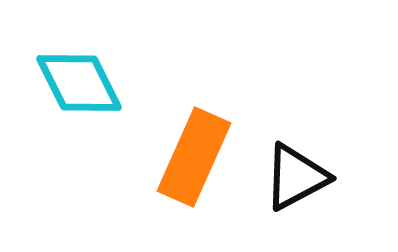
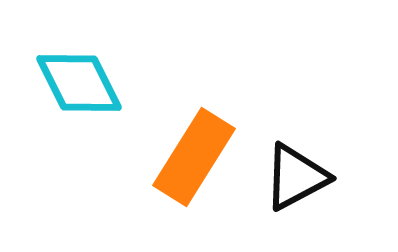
orange rectangle: rotated 8 degrees clockwise
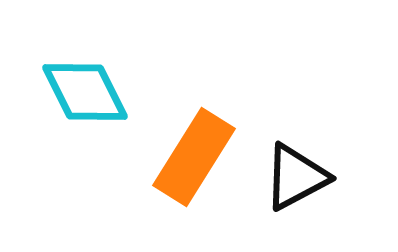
cyan diamond: moved 6 px right, 9 px down
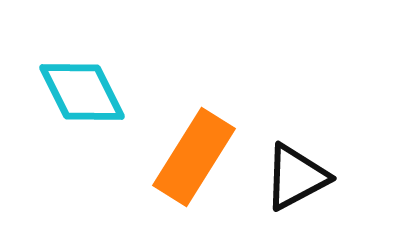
cyan diamond: moved 3 px left
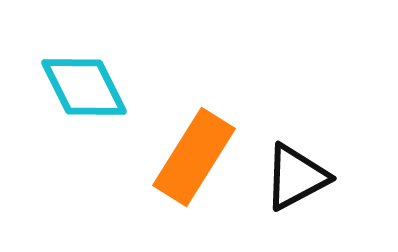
cyan diamond: moved 2 px right, 5 px up
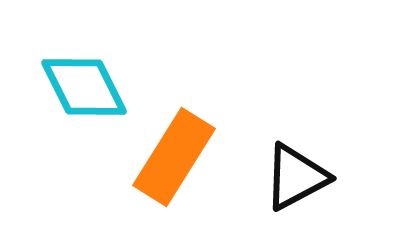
orange rectangle: moved 20 px left
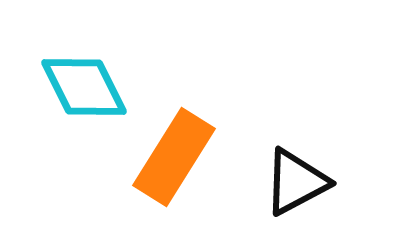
black triangle: moved 5 px down
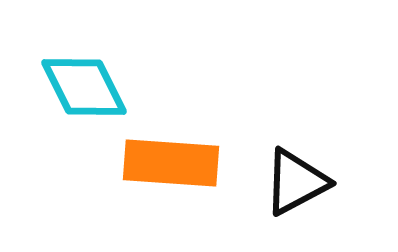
orange rectangle: moved 3 px left, 6 px down; rotated 62 degrees clockwise
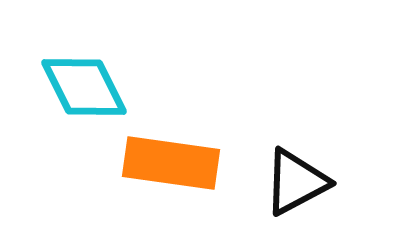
orange rectangle: rotated 4 degrees clockwise
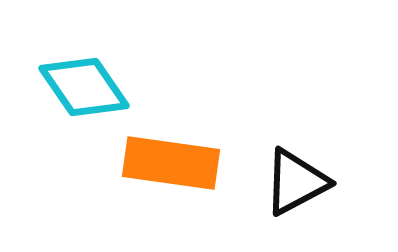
cyan diamond: rotated 8 degrees counterclockwise
